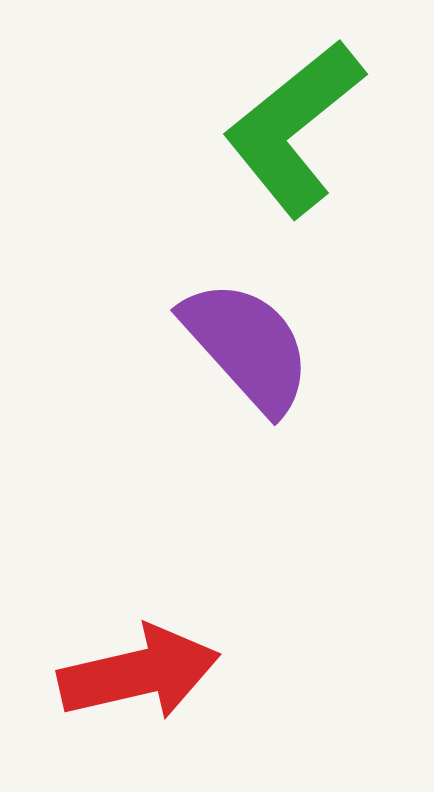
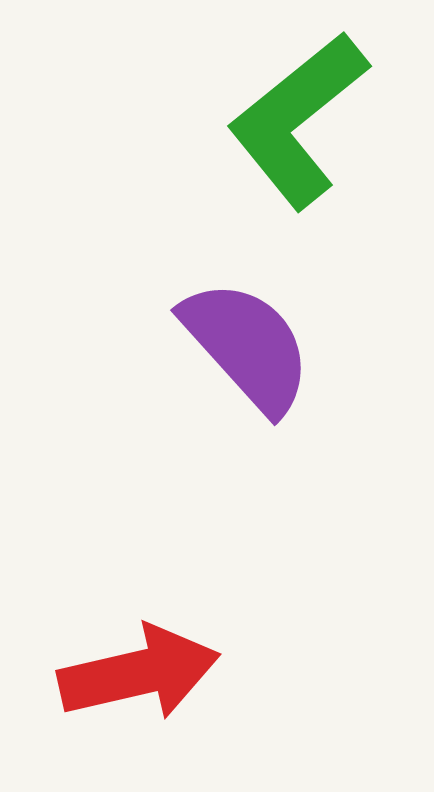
green L-shape: moved 4 px right, 8 px up
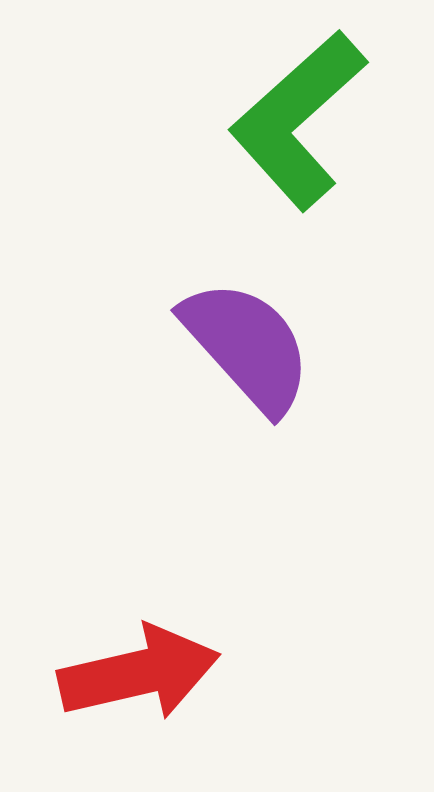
green L-shape: rotated 3 degrees counterclockwise
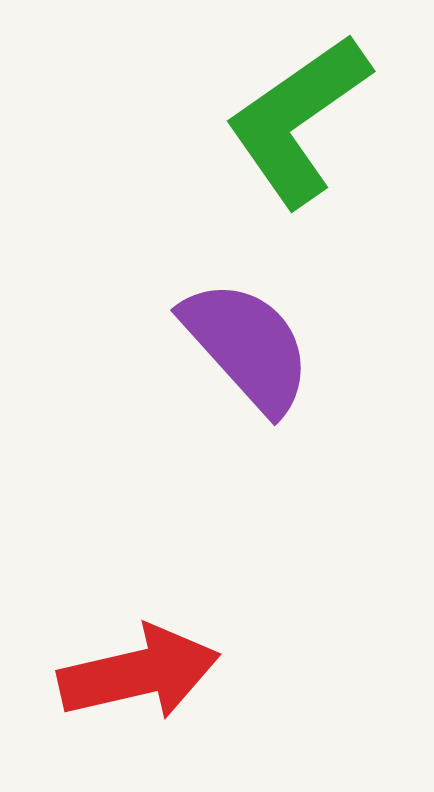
green L-shape: rotated 7 degrees clockwise
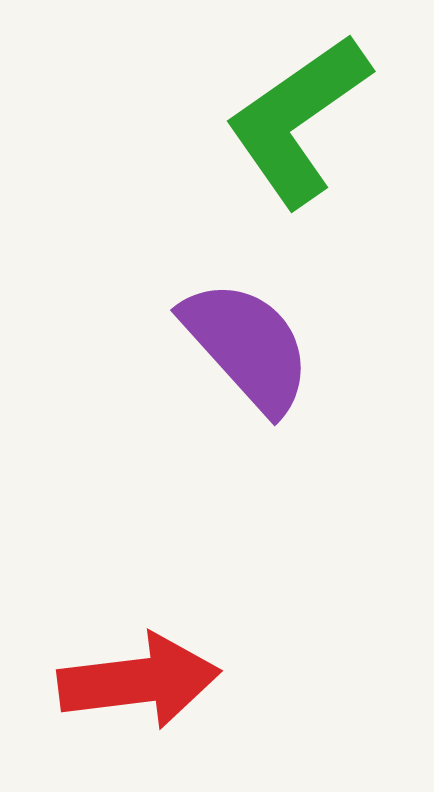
red arrow: moved 8 px down; rotated 6 degrees clockwise
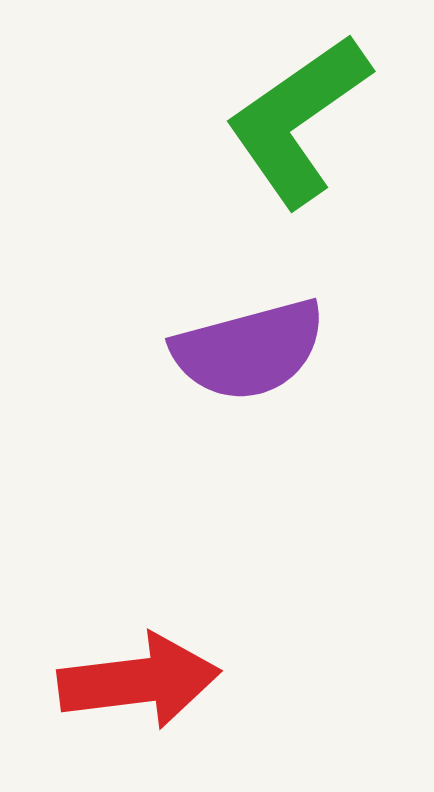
purple semicircle: moved 2 px right, 4 px down; rotated 117 degrees clockwise
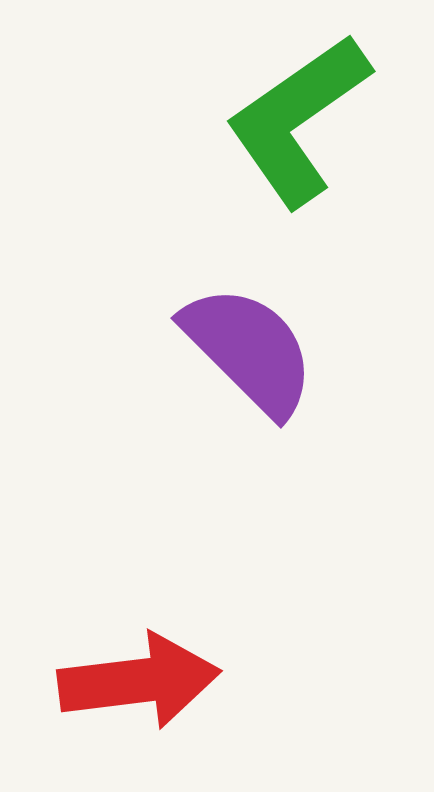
purple semicircle: rotated 120 degrees counterclockwise
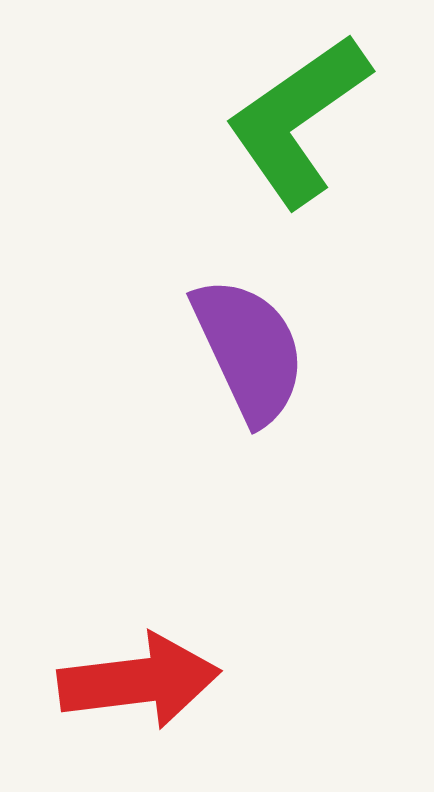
purple semicircle: rotated 20 degrees clockwise
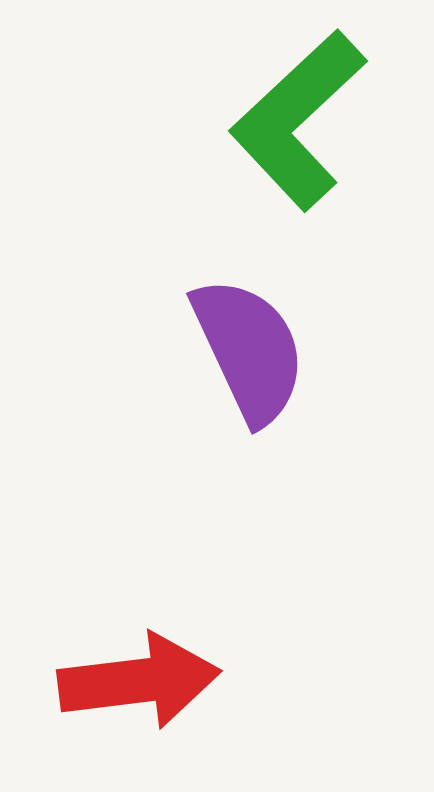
green L-shape: rotated 8 degrees counterclockwise
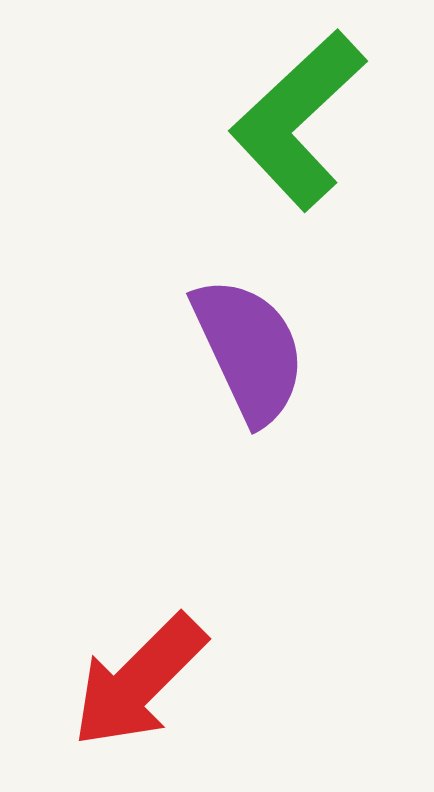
red arrow: rotated 142 degrees clockwise
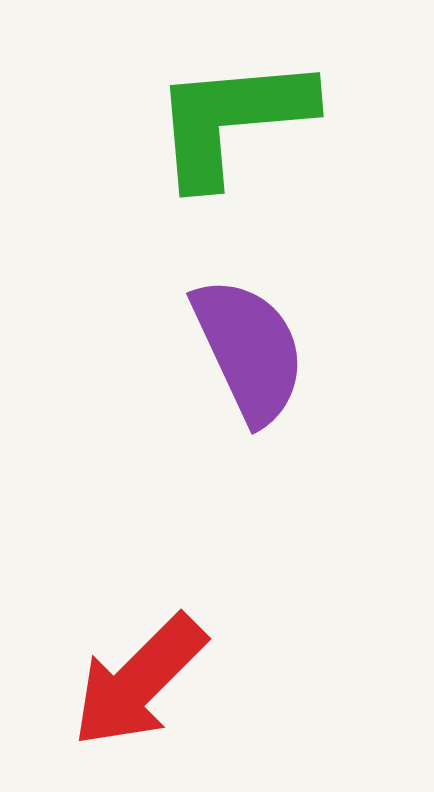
green L-shape: moved 66 px left; rotated 38 degrees clockwise
